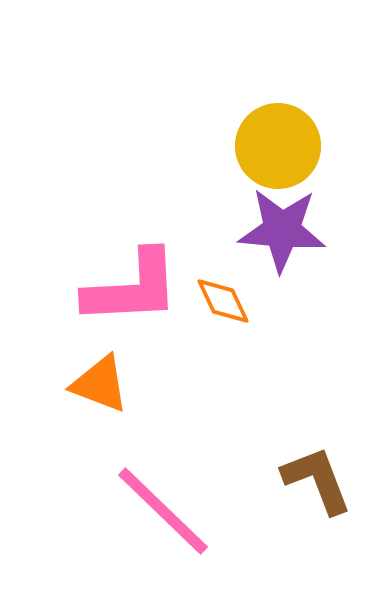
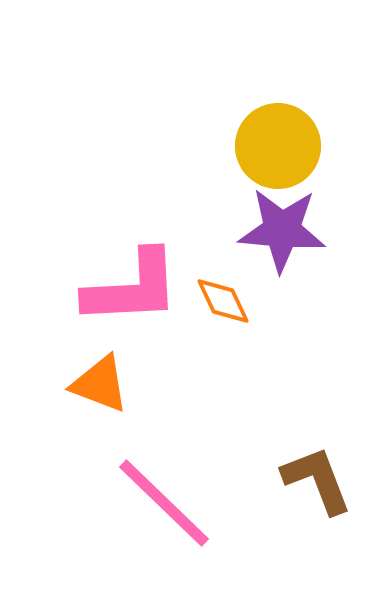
pink line: moved 1 px right, 8 px up
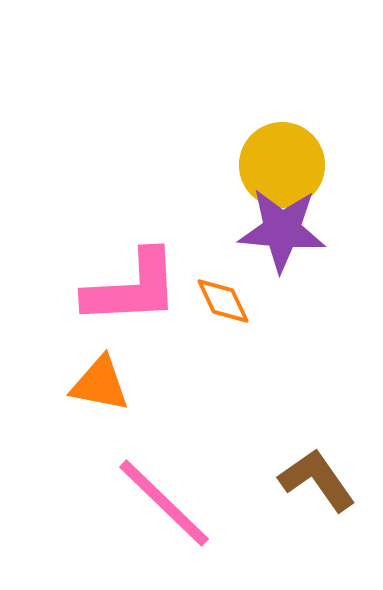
yellow circle: moved 4 px right, 19 px down
orange triangle: rotated 10 degrees counterclockwise
brown L-shape: rotated 14 degrees counterclockwise
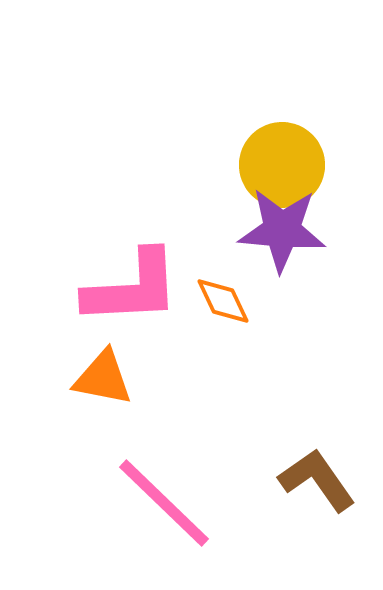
orange triangle: moved 3 px right, 6 px up
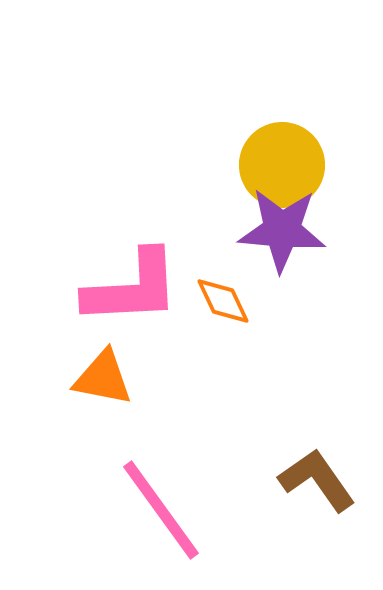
pink line: moved 3 px left, 7 px down; rotated 10 degrees clockwise
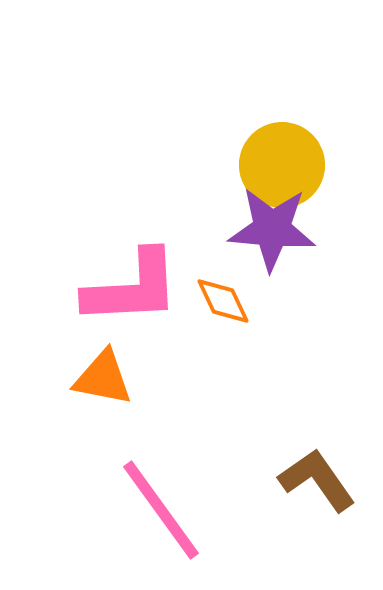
purple star: moved 10 px left, 1 px up
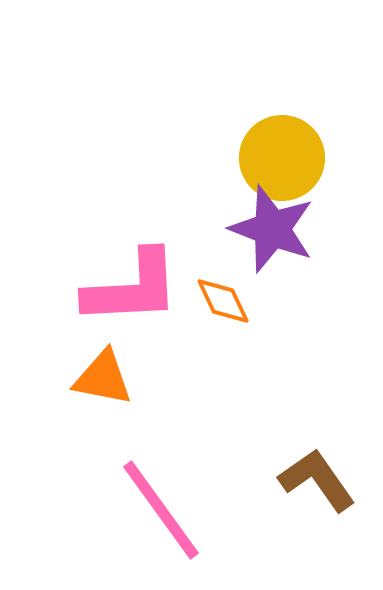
yellow circle: moved 7 px up
purple star: rotated 16 degrees clockwise
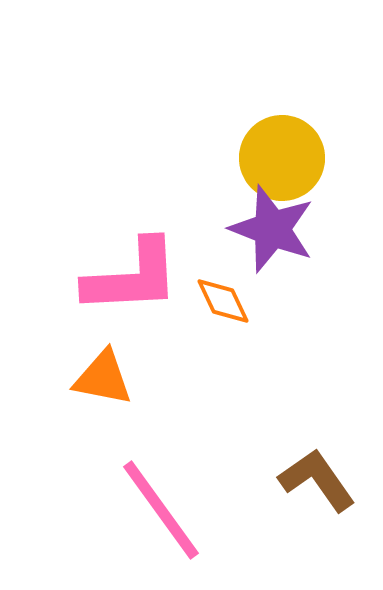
pink L-shape: moved 11 px up
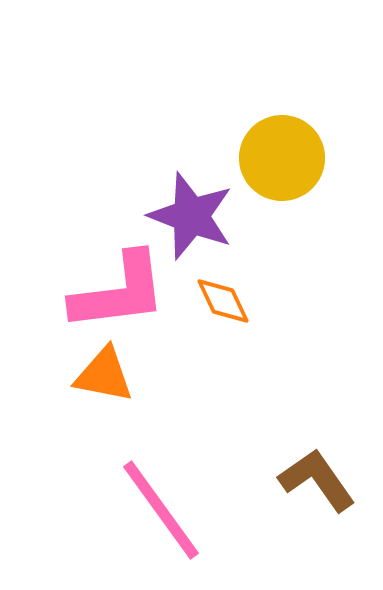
purple star: moved 81 px left, 13 px up
pink L-shape: moved 13 px left, 15 px down; rotated 4 degrees counterclockwise
orange triangle: moved 1 px right, 3 px up
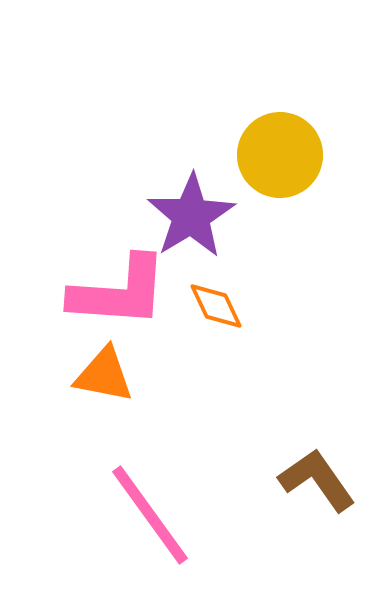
yellow circle: moved 2 px left, 3 px up
purple star: rotated 20 degrees clockwise
pink L-shape: rotated 11 degrees clockwise
orange diamond: moved 7 px left, 5 px down
pink line: moved 11 px left, 5 px down
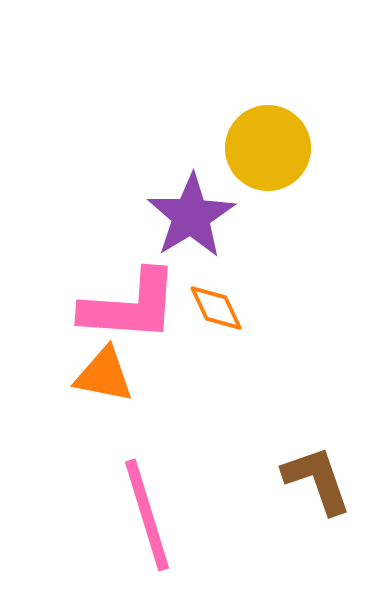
yellow circle: moved 12 px left, 7 px up
pink L-shape: moved 11 px right, 14 px down
orange diamond: moved 2 px down
brown L-shape: rotated 16 degrees clockwise
pink line: moved 3 px left; rotated 19 degrees clockwise
